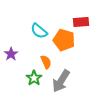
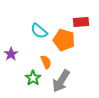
green star: moved 1 px left
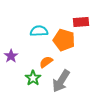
cyan semicircle: rotated 138 degrees clockwise
purple star: moved 2 px down
orange semicircle: rotated 104 degrees counterclockwise
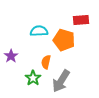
red rectangle: moved 2 px up
orange semicircle: rotated 40 degrees counterclockwise
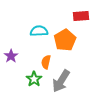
red rectangle: moved 4 px up
orange pentagon: moved 1 px right; rotated 25 degrees clockwise
green star: moved 1 px right, 1 px down
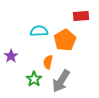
orange semicircle: moved 2 px right
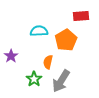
orange pentagon: moved 1 px right
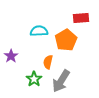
red rectangle: moved 2 px down
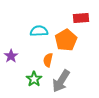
orange semicircle: moved 2 px up
